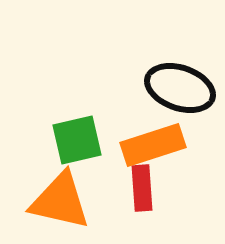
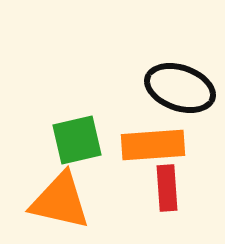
orange rectangle: rotated 14 degrees clockwise
red rectangle: moved 25 px right
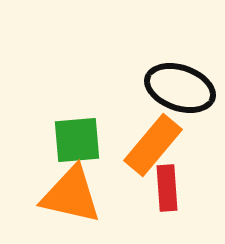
green square: rotated 8 degrees clockwise
orange rectangle: rotated 46 degrees counterclockwise
orange triangle: moved 11 px right, 6 px up
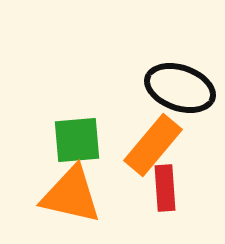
red rectangle: moved 2 px left
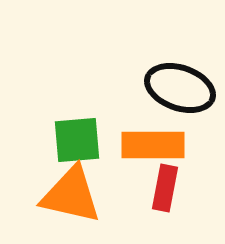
orange rectangle: rotated 50 degrees clockwise
red rectangle: rotated 15 degrees clockwise
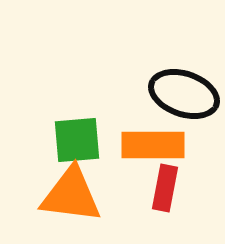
black ellipse: moved 4 px right, 6 px down
orange triangle: rotated 6 degrees counterclockwise
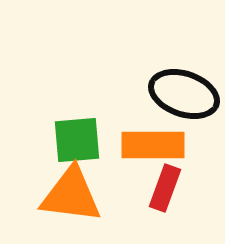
red rectangle: rotated 9 degrees clockwise
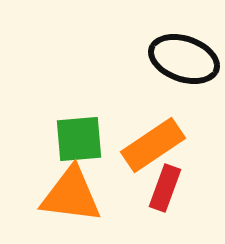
black ellipse: moved 35 px up
green square: moved 2 px right, 1 px up
orange rectangle: rotated 34 degrees counterclockwise
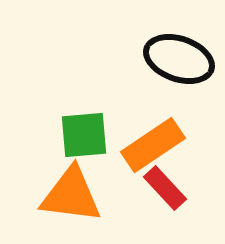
black ellipse: moved 5 px left
green square: moved 5 px right, 4 px up
red rectangle: rotated 63 degrees counterclockwise
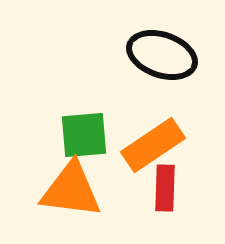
black ellipse: moved 17 px left, 4 px up
red rectangle: rotated 45 degrees clockwise
orange triangle: moved 5 px up
